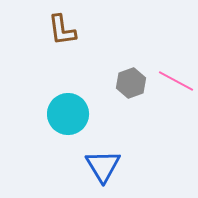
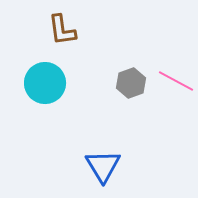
cyan circle: moved 23 px left, 31 px up
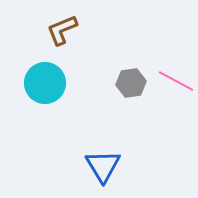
brown L-shape: rotated 76 degrees clockwise
gray hexagon: rotated 12 degrees clockwise
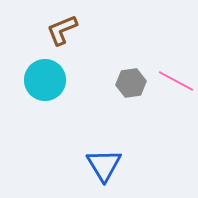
cyan circle: moved 3 px up
blue triangle: moved 1 px right, 1 px up
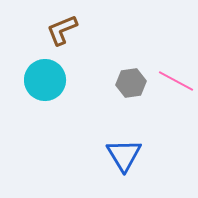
blue triangle: moved 20 px right, 10 px up
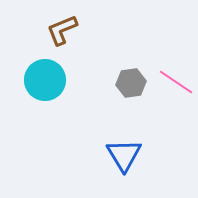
pink line: moved 1 px down; rotated 6 degrees clockwise
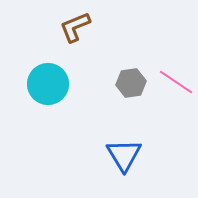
brown L-shape: moved 13 px right, 3 px up
cyan circle: moved 3 px right, 4 px down
